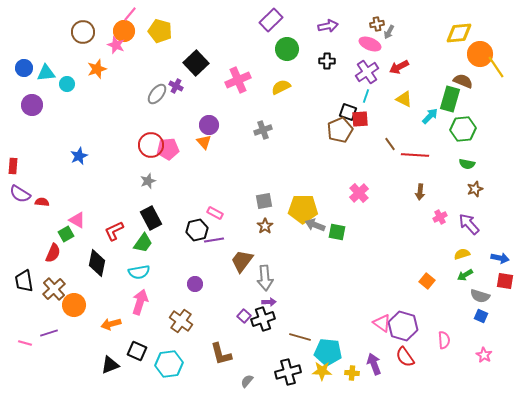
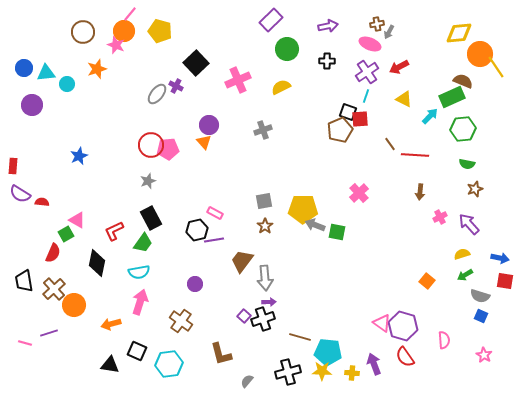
green rectangle at (450, 99): moved 2 px right, 2 px up; rotated 50 degrees clockwise
black triangle at (110, 365): rotated 30 degrees clockwise
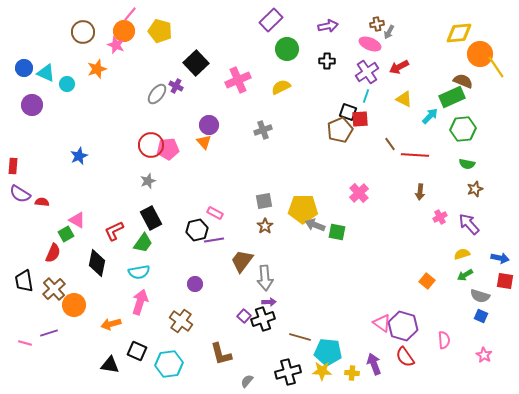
cyan triangle at (46, 73): rotated 30 degrees clockwise
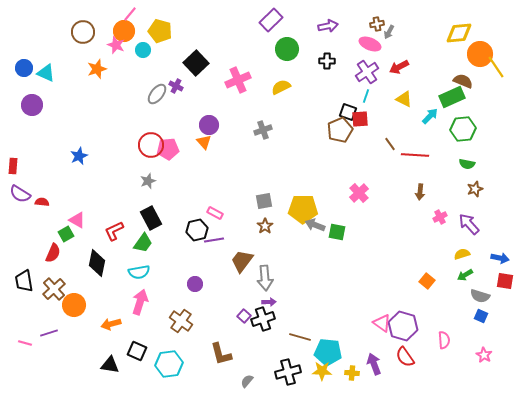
cyan circle at (67, 84): moved 76 px right, 34 px up
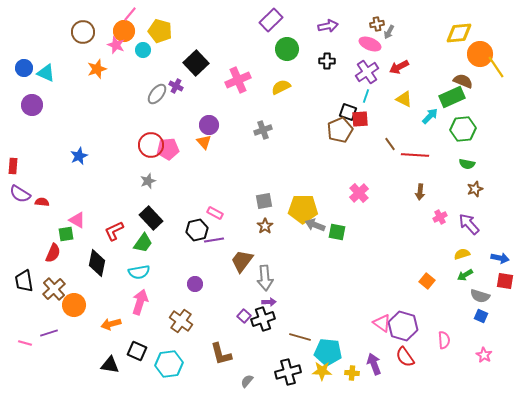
black rectangle at (151, 218): rotated 15 degrees counterclockwise
green square at (66, 234): rotated 21 degrees clockwise
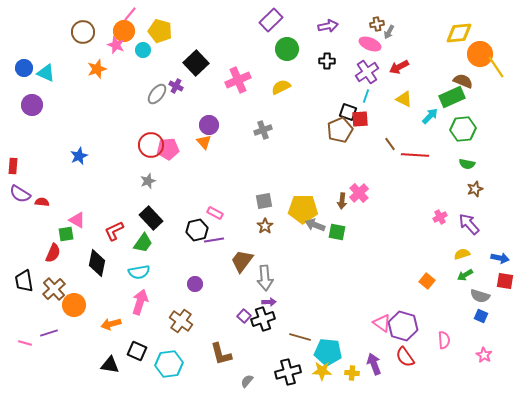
brown arrow at (420, 192): moved 78 px left, 9 px down
